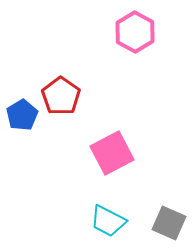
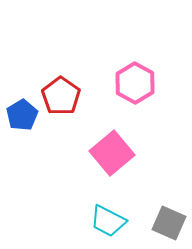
pink hexagon: moved 51 px down
pink square: rotated 12 degrees counterclockwise
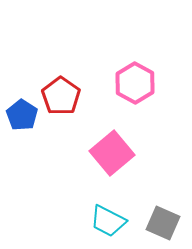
blue pentagon: rotated 8 degrees counterclockwise
gray square: moved 6 px left
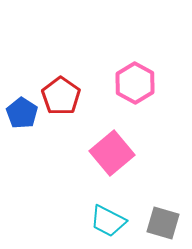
blue pentagon: moved 2 px up
gray square: rotated 8 degrees counterclockwise
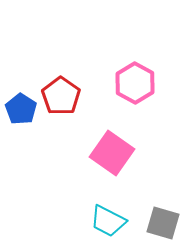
blue pentagon: moved 1 px left, 4 px up
pink square: rotated 15 degrees counterclockwise
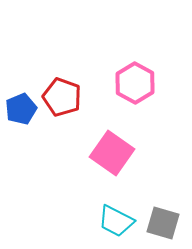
red pentagon: moved 1 px right, 1 px down; rotated 15 degrees counterclockwise
blue pentagon: rotated 16 degrees clockwise
cyan trapezoid: moved 8 px right
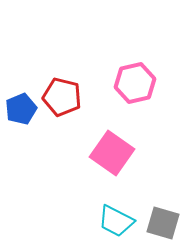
pink hexagon: rotated 18 degrees clockwise
red pentagon: rotated 6 degrees counterclockwise
